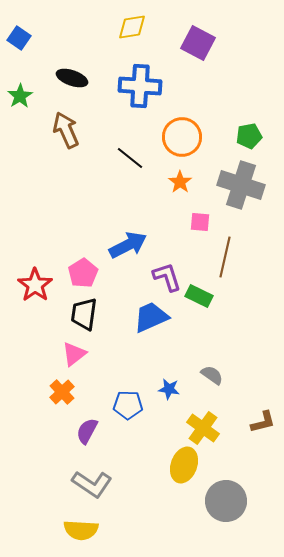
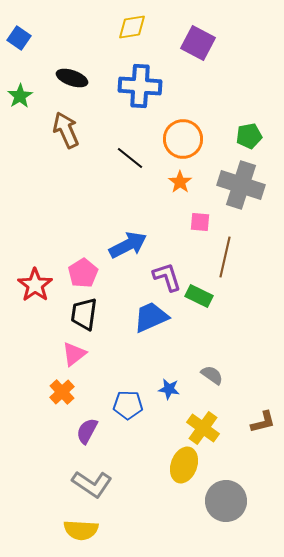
orange circle: moved 1 px right, 2 px down
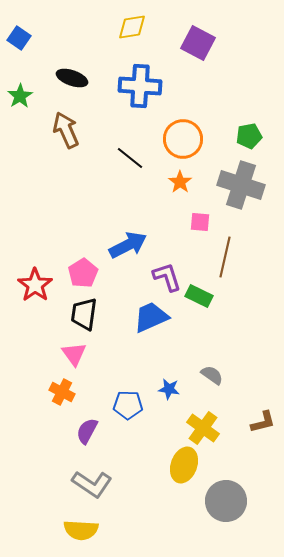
pink triangle: rotated 28 degrees counterclockwise
orange cross: rotated 20 degrees counterclockwise
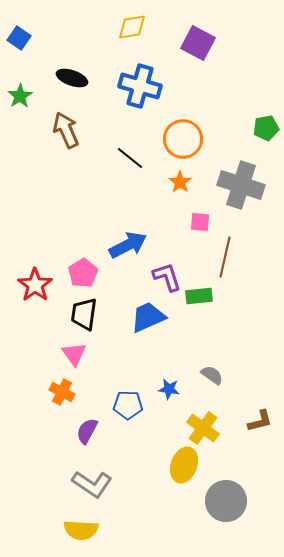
blue cross: rotated 12 degrees clockwise
green pentagon: moved 17 px right, 8 px up
green rectangle: rotated 32 degrees counterclockwise
blue trapezoid: moved 3 px left
brown L-shape: moved 3 px left, 1 px up
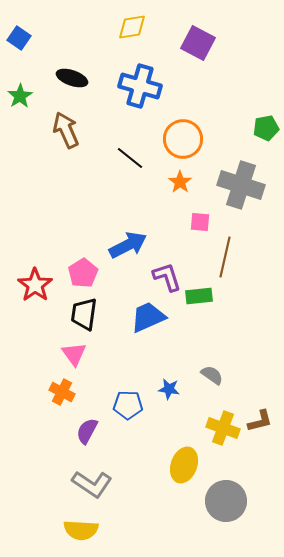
yellow cross: moved 20 px right; rotated 16 degrees counterclockwise
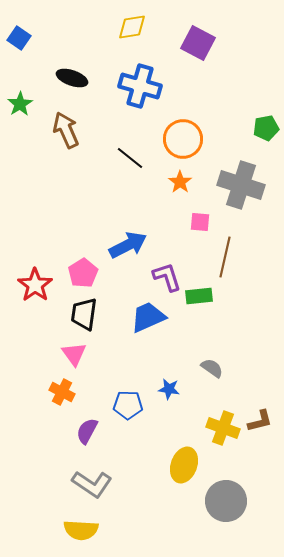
green star: moved 8 px down
gray semicircle: moved 7 px up
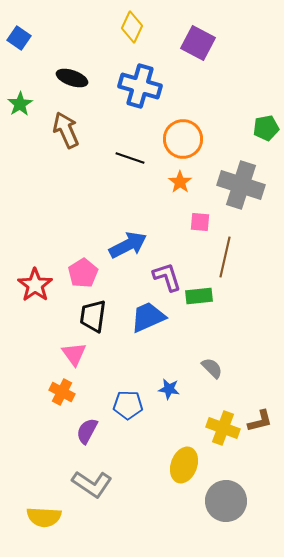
yellow diamond: rotated 56 degrees counterclockwise
black line: rotated 20 degrees counterclockwise
black trapezoid: moved 9 px right, 2 px down
gray semicircle: rotated 10 degrees clockwise
yellow semicircle: moved 37 px left, 13 px up
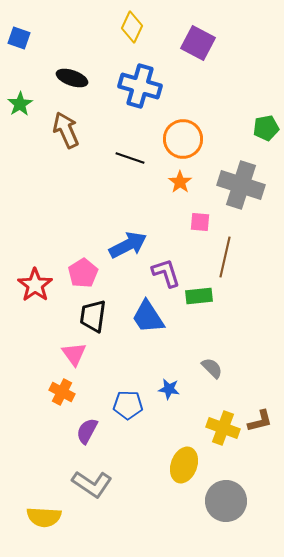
blue square: rotated 15 degrees counterclockwise
purple L-shape: moved 1 px left, 4 px up
blue trapezoid: rotated 99 degrees counterclockwise
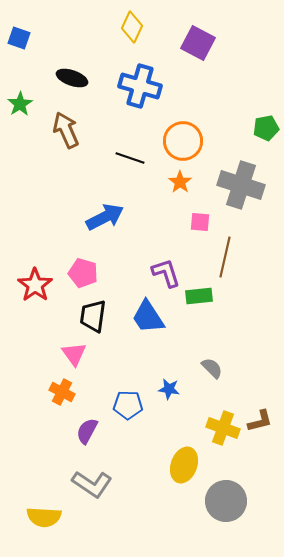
orange circle: moved 2 px down
blue arrow: moved 23 px left, 28 px up
pink pentagon: rotated 24 degrees counterclockwise
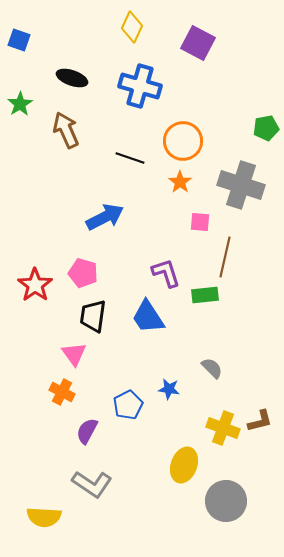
blue square: moved 2 px down
green rectangle: moved 6 px right, 1 px up
blue pentagon: rotated 28 degrees counterclockwise
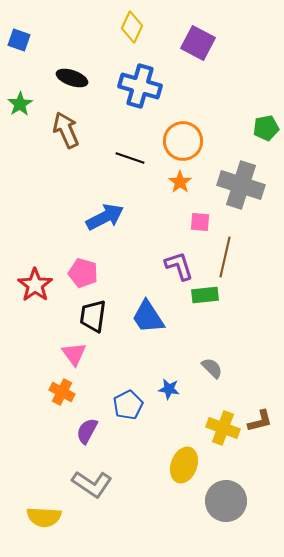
purple L-shape: moved 13 px right, 7 px up
